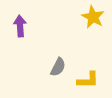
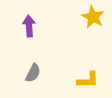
purple arrow: moved 9 px right
gray semicircle: moved 25 px left, 6 px down
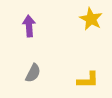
yellow star: moved 2 px left, 2 px down
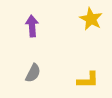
purple arrow: moved 3 px right
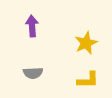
yellow star: moved 5 px left, 24 px down; rotated 20 degrees clockwise
gray semicircle: rotated 60 degrees clockwise
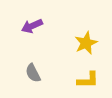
purple arrow: rotated 110 degrees counterclockwise
gray semicircle: rotated 66 degrees clockwise
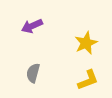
gray semicircle: rotated 42 degrees clockwise
yellow L-shape: rotated 20 degrees counterclockwise
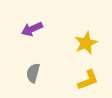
purple arrow: moved 3 px down
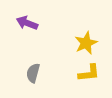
purple arrow: moved 5 px left, 6 px up; rotated 45 degrees clockwise
yellow L-shape: moved 1 px right, 7 px up; rotated 15 degrees clockwise
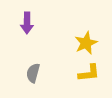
purple arrow: rotated 110 degrees counterclockwise
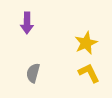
yellow L-shape: rotated 110 degrees counterclockwise
